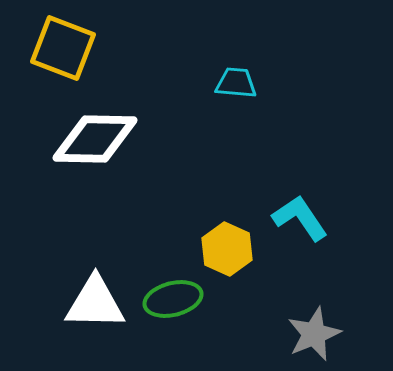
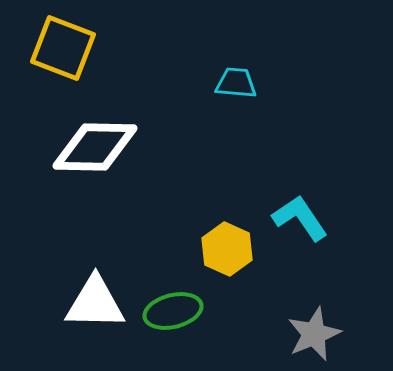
white diamond: moved 8 px down
green ellipse: moved 12 px down
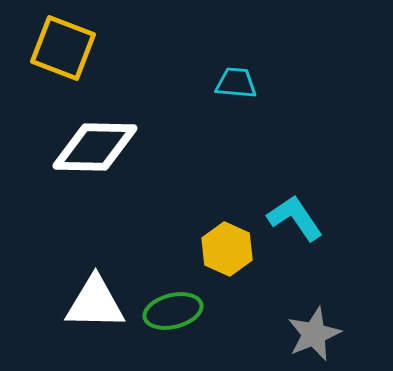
cyan L-shape: moved 5 px left
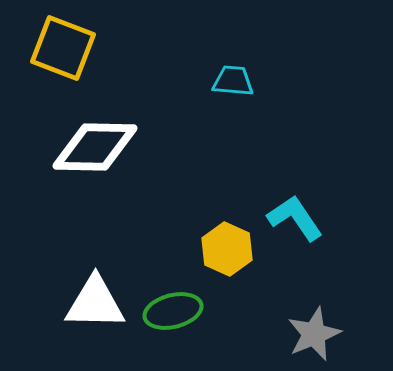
cyan trapezoid: moved 3 px left, 2 px up
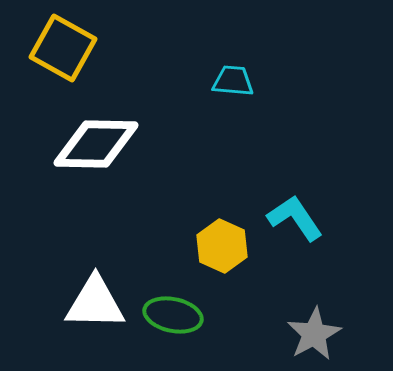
yellow square: rotated 8 degrees clockwise
white diamond: moved 1 px right, 3 px up
yellow hexagon: moved 5 px left, 3 px up
green ellipse: moved 4 px down; rotated 26 degrees clockwise
gray star: rotated 6 degrees counterclockwise
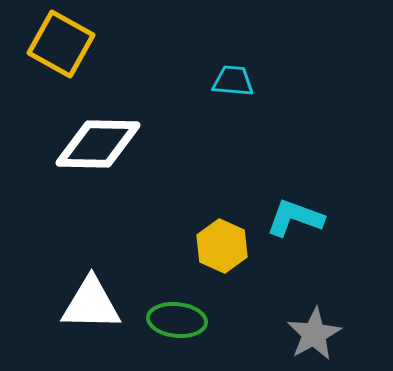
yellow square: moved 2 px left, 4 px up
white diamond: moved 2 px right
cyan L-shape: rotated 36 degrees counterclockwise
white triangle: moved 4 px left, 1 px down
green ellipse: moved 4 px right, 5 px down; rotated 6 degrees counterclockwise
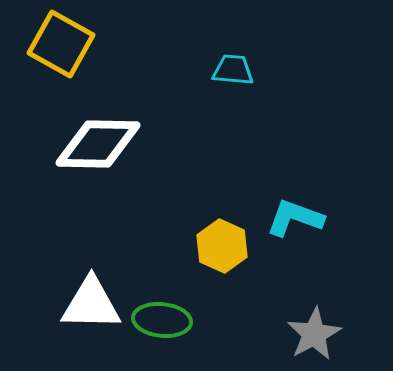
cyan trapezoid: moved 11 px up
green ellipse: moved 15 px left
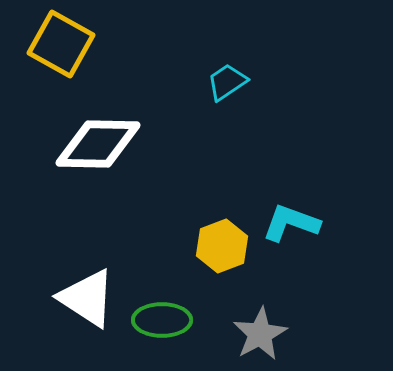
cyan trapezoid: moved 6 px left, 12 px down; rotated 39 degrees counterclockwise
cyan L-shape: moved 4 px left, 5 px down
yellow hexagon: rotated 15 degrees clockwise
white triangle: moved 4 px left, 6 px up; rotated 32 degrees clockwise
green ellipse: rotated 6 degrees counterclockwise
gray star: moved 54 px left
